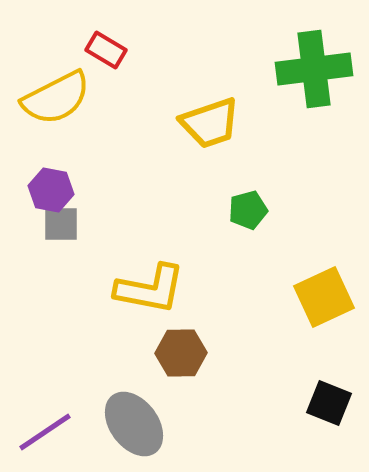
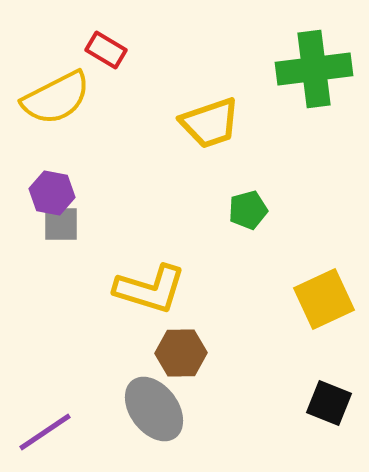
purple hexagon: moved 1 px right, 3 px down
yellow L-shape: rotated 6 degrees clockwise
yellow square: moved 2 px down
gray ellipse: moved 20 px right, 15 px up
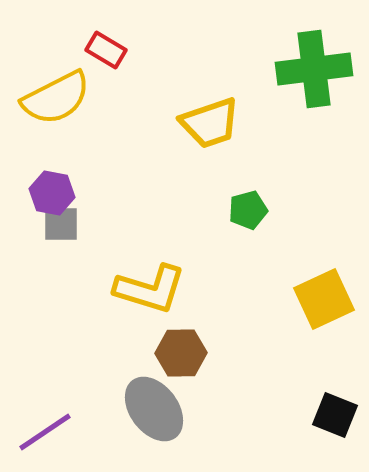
black square: moved 6 px right, 12 px down
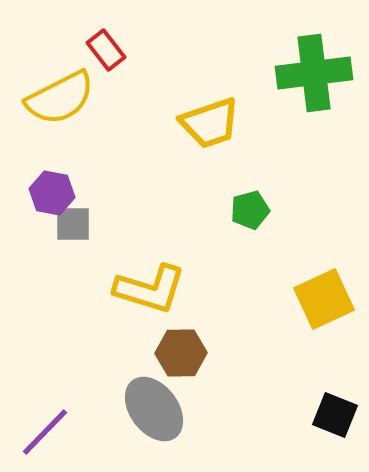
red rectangle: rotated 21 degrees clockwise
green cross: moved 4 px down
yellow semicircle: moved 4 px right
green pentagon: moved 2 px right
gray square: moved 12 px right
purple line: rotated 12 degrees counterclockwise
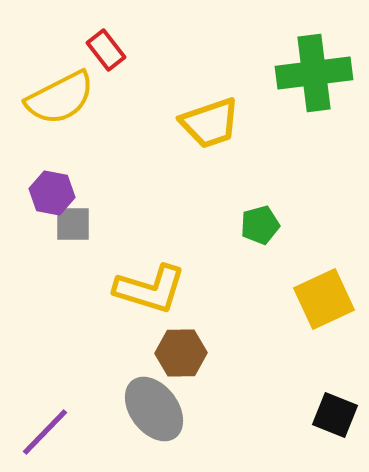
green pentagon: moved 10 px right, 15 px down
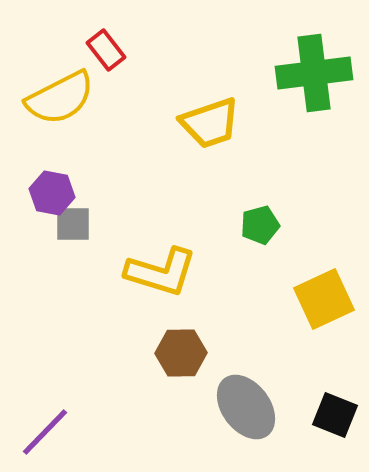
yellow L-shape: moved 11 px right, 17 px up
gray ellipse: moved 92 px right, 2 px up
